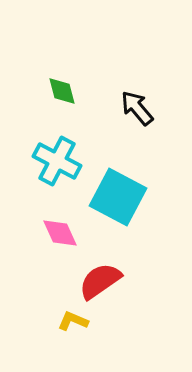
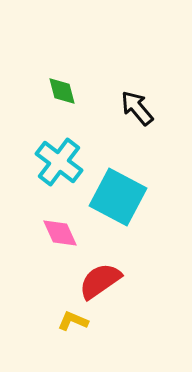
cyan cross: moved 2 px right, 1 px down; rotated 9 degrees clockwise
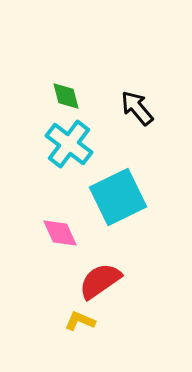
green diamond: moved 4 px right, 5 px down
cyan cross: moved 10 px right, 18 px up
cyan square: rotated 36 degrees clockwise
yellow L-shape: moved 7 px right
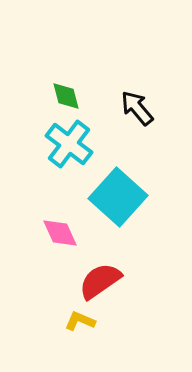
cyan square: rotated 22 degrees counterclockwise
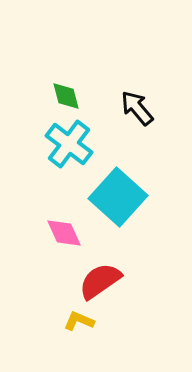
pink diamond: moved 4 px right
yellow L-shape: moved 1 px left
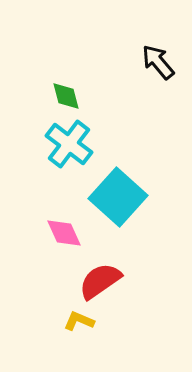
black arrow: moved 21 px right, 46 px up
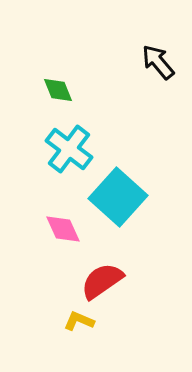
green diamond: moved 8 px left, 6 px up; rotated 8 degrees counterclockwise
cyan cross: moved 5 px down
pink diamond: moved 1 px left, 4 px up
red semicircle: moved 2 px right
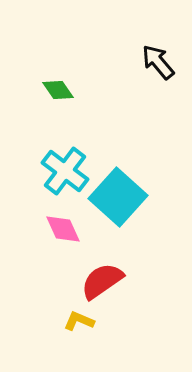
green diamond: rotated 12 degrees counterclockwise
cyan cross: moved 4 px left, 22 px down
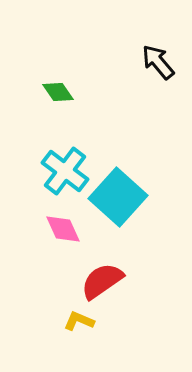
green diamond: moved 2 px down
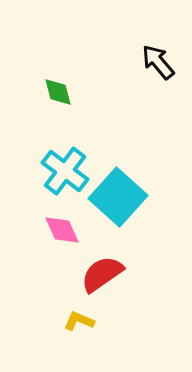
green diamond: rotated 20 degrees clockwise
pink diamond: moved 1 px left, 1 px down
red semicircle: moved 7 px up
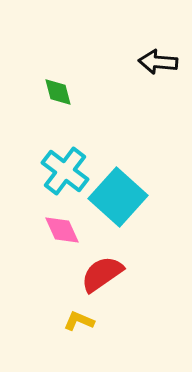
black arrow: rotated 45 degrees counterclockwise
